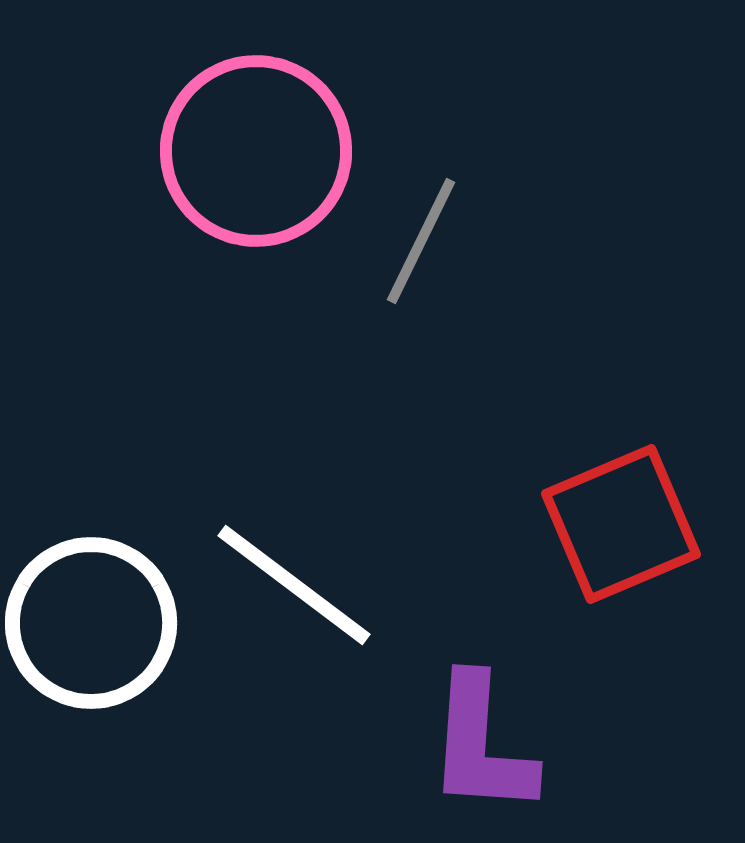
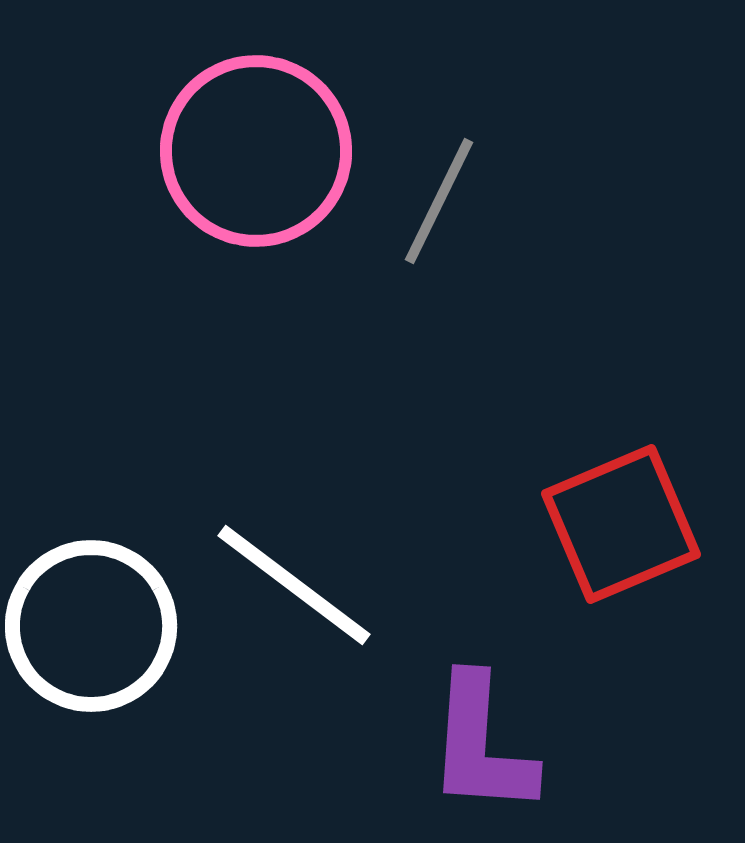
gray line: moved 18 px right, 40 px up
white circle: moved 3 px down
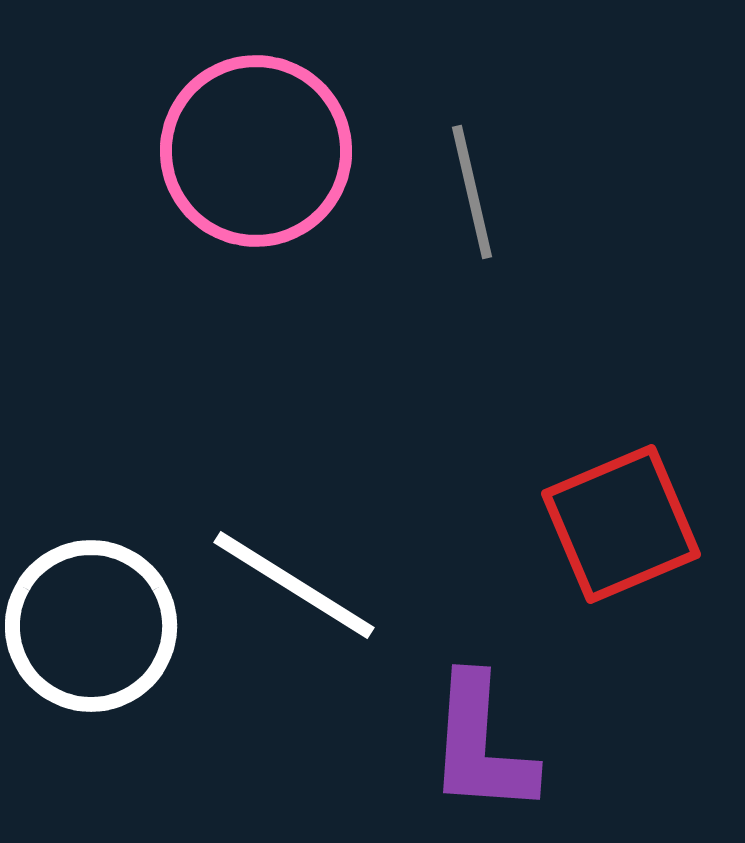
gray line: moved 33 px right, 9 px up; rotated 39 degrees counterclockwise
white line: rotated 5 degrees counterclockwise
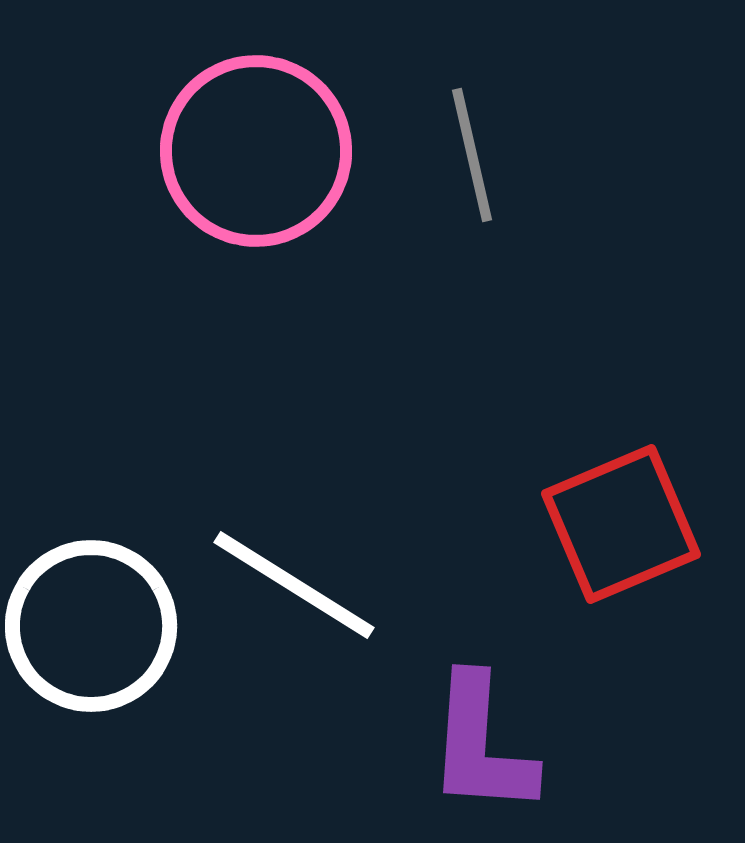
gray line: moved 37 px up
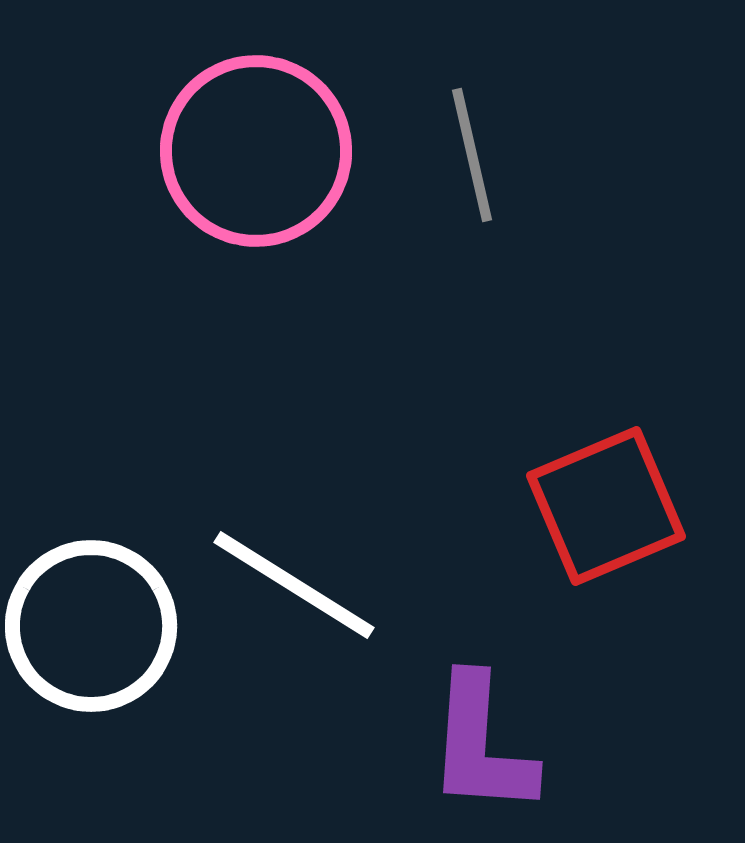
red square: moved 15 px left, 18 px up
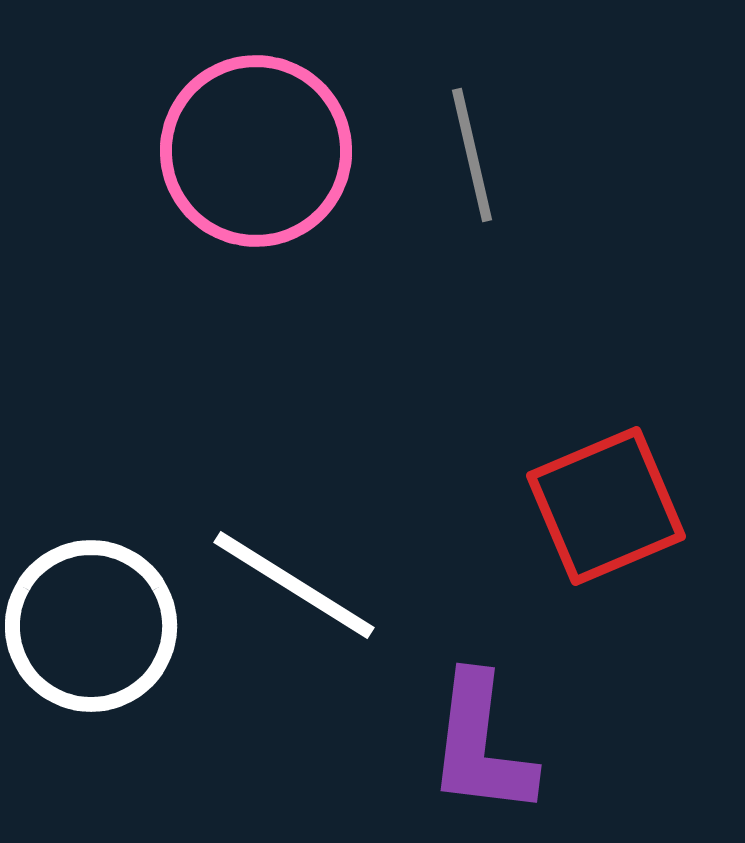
purple L-shape: rotated 3 degrees clockwise
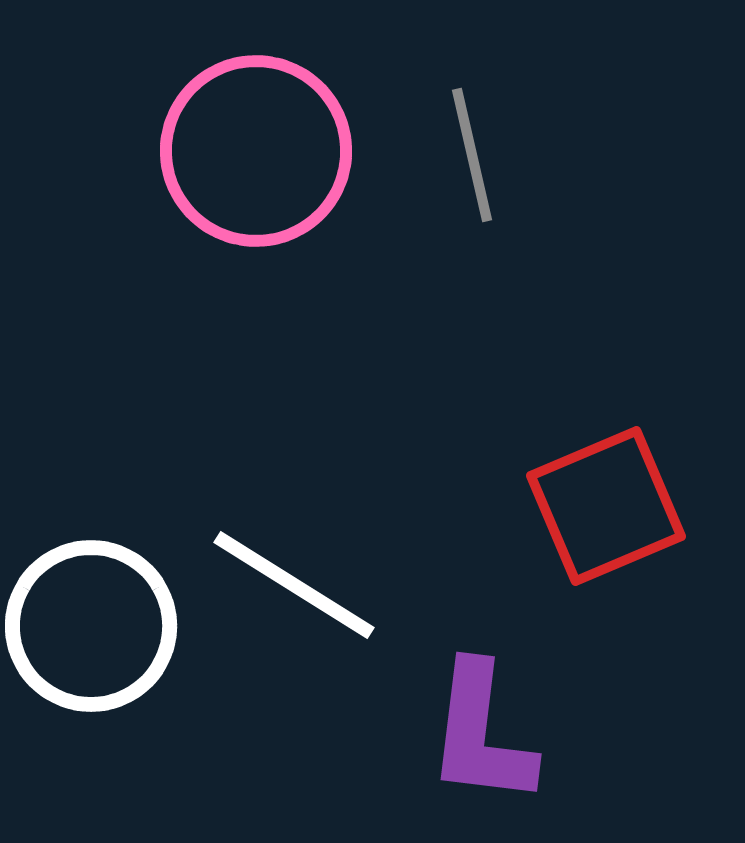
purple L-shape: moved 11 px up
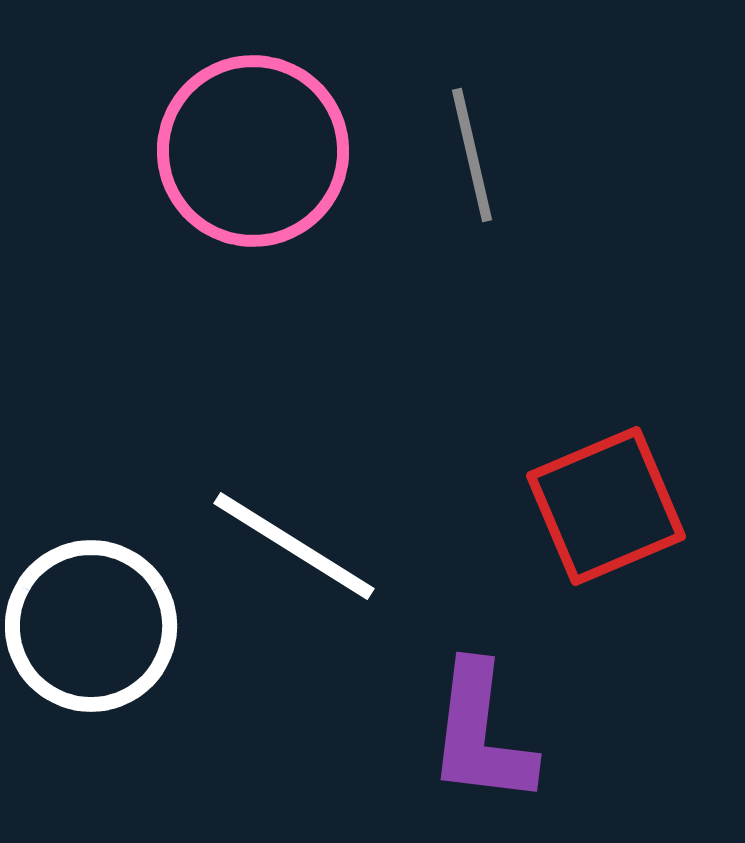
pink circle: moved 3 px left
white line: moved 39 px up
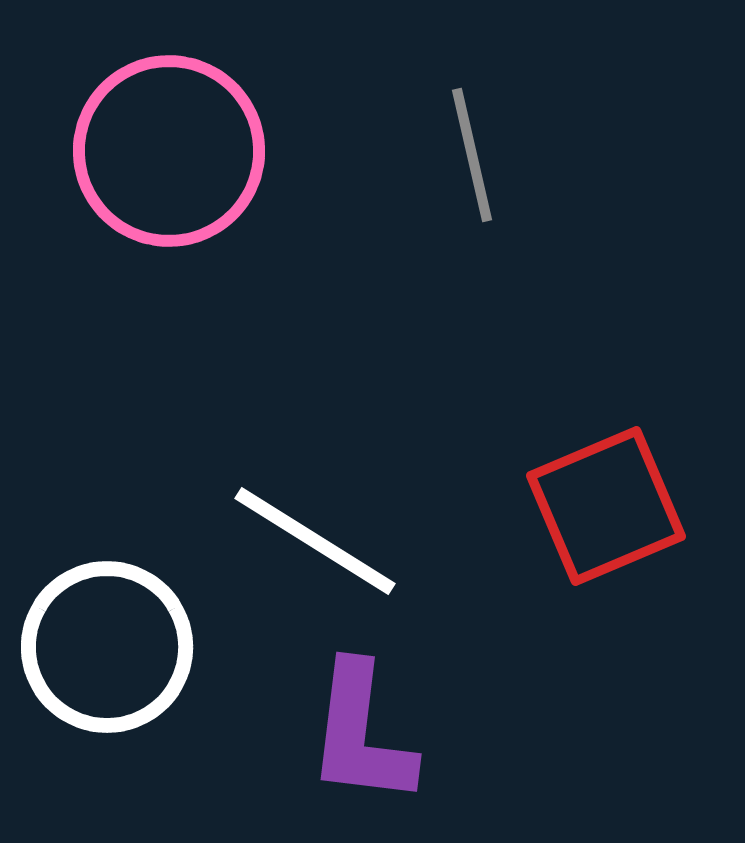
pink circle: moved 84 px left
white line: moved 21 px right, 5 px up
white circle: moved 16 px right, 21 px down
purple L-shape: moved 120 px left
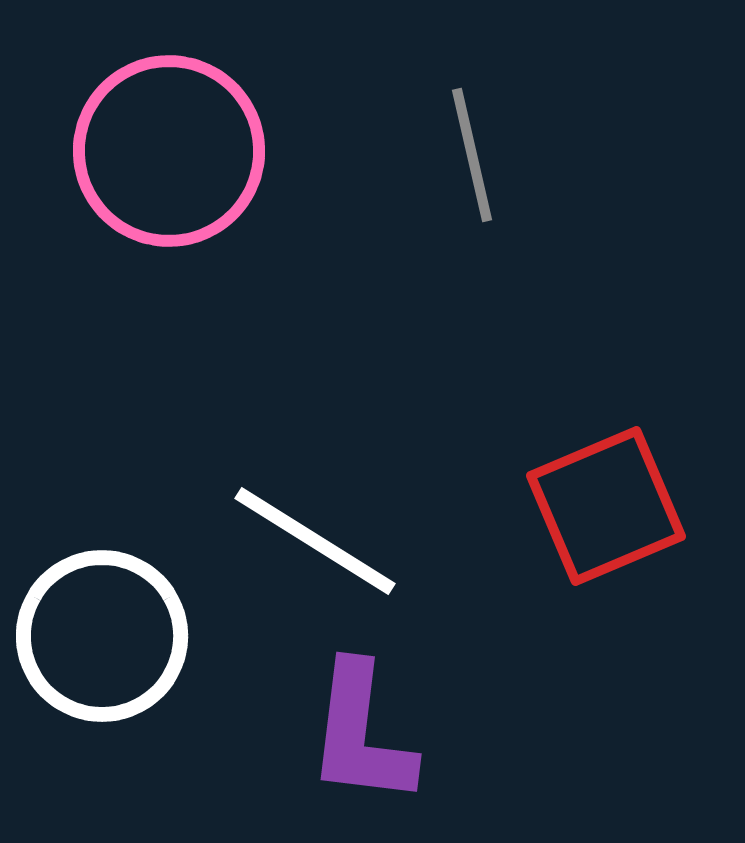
white circle: moved 5 px left, 11 px up
